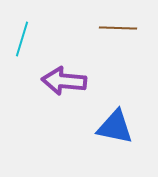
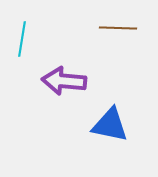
cyan line: rotated 8 degrees counterclockwise
blue triangle: moved 5 px left, 2 px up
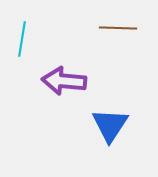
blue triangle: rotated 51 degrees clockwise
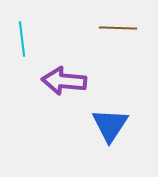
cyan line: rotated 16 degrees counterclockwise
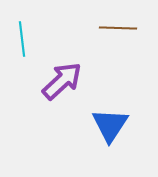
purple arrow: moved 2 px left; rotated 132 degrees clockwise
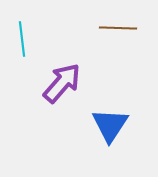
purple arrow: moved 2 px down; rotated 6 degrees counterclockwise
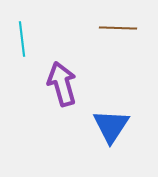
purple arrow: moved 1 px down; rotated 57 degrees counterclockwise
blue triangle: moved 1 px right, 1 px down
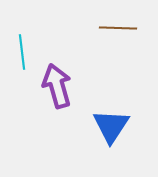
cyan line: moved 13 px down
purple arrow: moved 5 px left, 2 px down
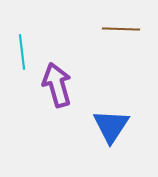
brown line: moved 3 px right, 1 px down
purple arrow: moved 1 px up
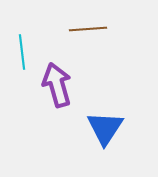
brown line: moved 33 px left; rotated 6 degrees counterclockwise
blue triangle: moved 6 px left, 2 px down
